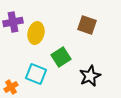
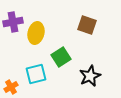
cyan square: rotated 35 degrees counterclockwise
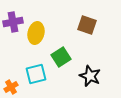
black star: rotated 25 degrees counterclockwise
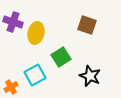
purple cross: rotated 30 degrees clockwise
cyan square: moved 1 px left, 1 px down; rotated 15 degrees counterclockwise
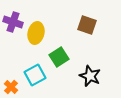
green square: moved 2 px left
orange cross: rotated 16 degrees counterclockwise
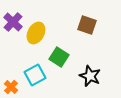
purple cross: rotated 24 degrees clockwise
yellow ellipse: rotated 15 degrees clockwise
green square: rotated 24 degrees counterclockwise
